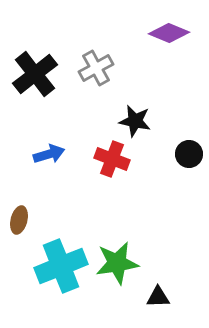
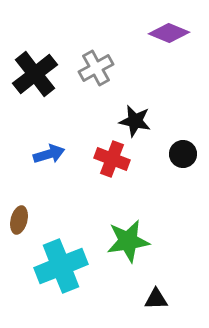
black circle: moved 6 px left
green star: moved 11 px right, 22 px up
black triangle: moved 2 px left, 2 px down
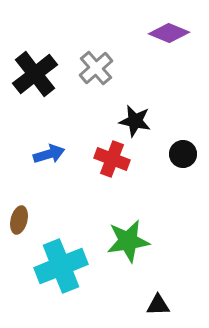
gray cross: rotated 12 degrees counterclockwise
black triangle: moved 2 px right, 6 px down
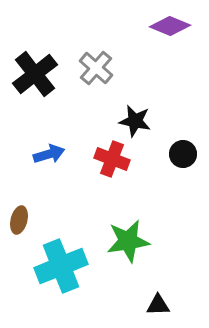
purple diamond: moved 1 px right, 7 px up
gray cross: rotated 8 degrees counterclockwise
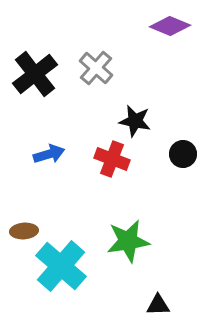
brown ellipse: moved 5 px right, 11 px down; rotated 72 degrees clockwise
cyan cross: rotated 27 degrees counterclockwise
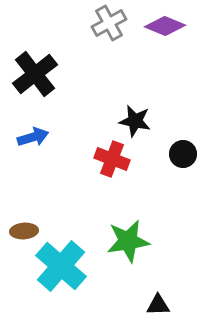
purple diamond: moved 5 px left
gray cross: moved 13 px right, 45 px up; rotated 20 degrees clockwise
blue arrow: moved 16 px left, 17 px up
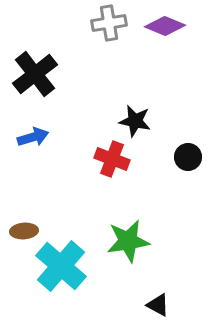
gray cross: rotated 20 degrees clockwise
black circle: moved 5 px right, 3 px down
black triangle: rotated 30 degrees clockwise
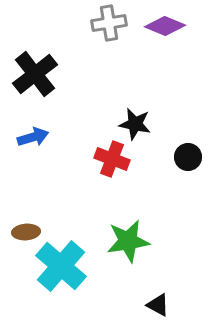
black star: moved 3 px down
brown ellipse: moved 2 px right, 1 px down
